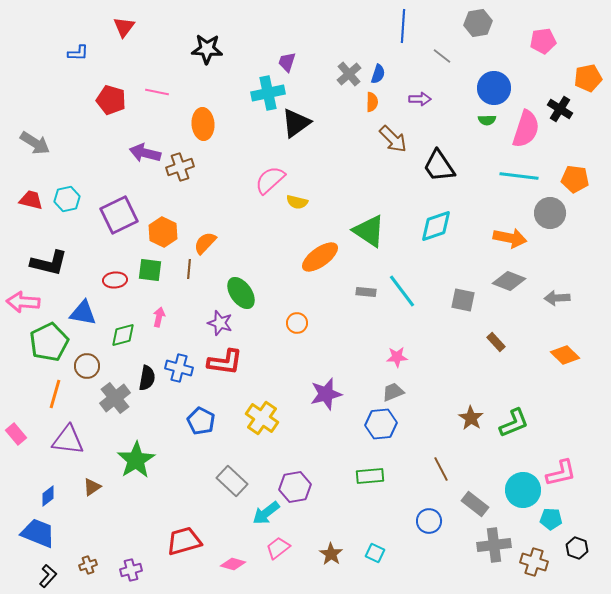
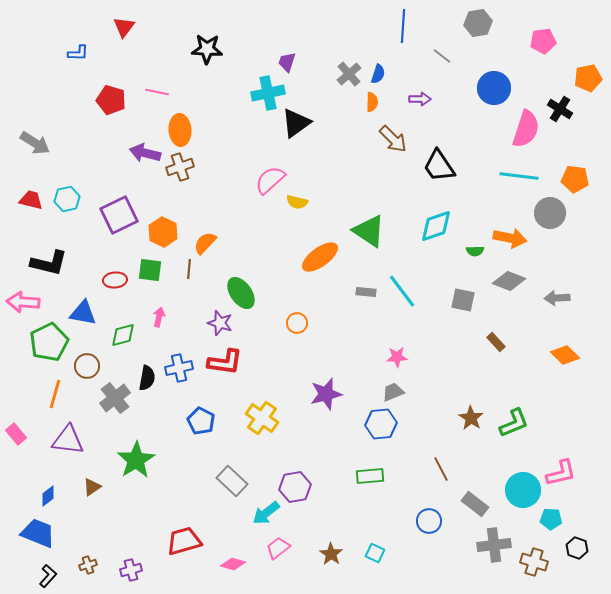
green semicircle at (487, 120): moved 12 px left, 131 px down
orange ellipse at (203, 124): moved 23 px left, 6 px down
blue cross at (179, 368): rotated 28 degrees counterclockwise
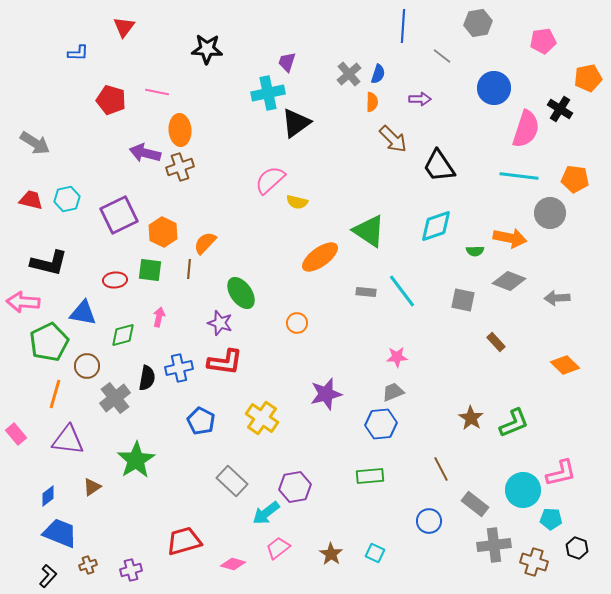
orange diamond at (565, 355): moved 10 px down
blue trapezoid at (38, 533): moved 22 px right
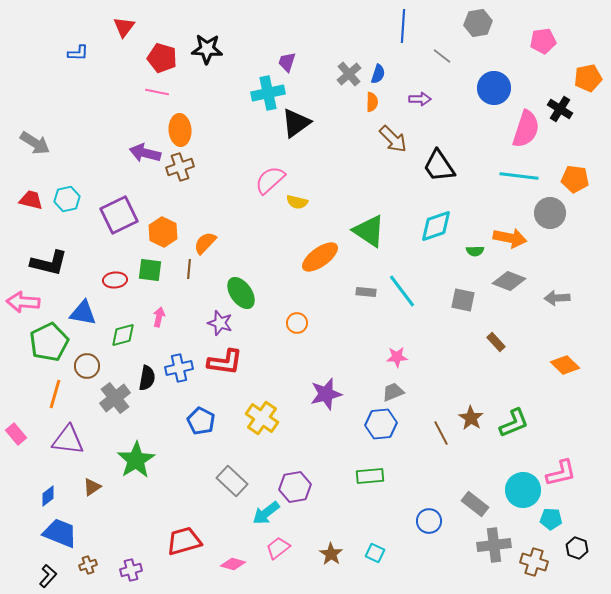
red pentagon at (111, 100): moved 51 px right, 42 px up
brown line at (441, 469): moved 36 px up
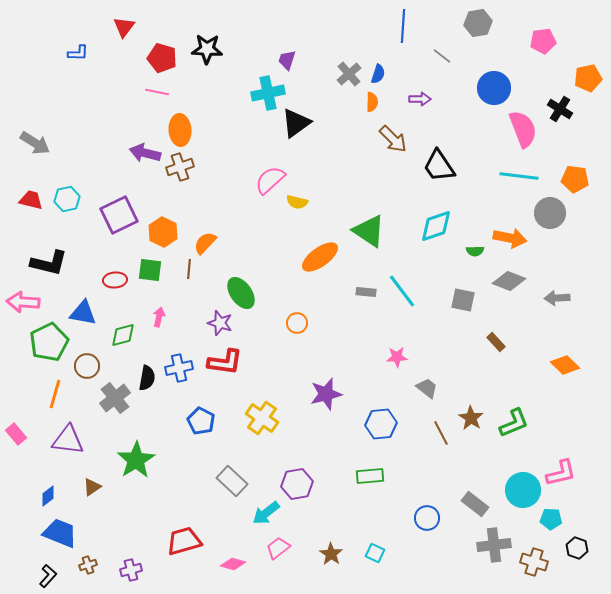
purple trapezoid at (287, 62): moved 2 px up
pink semicircle at (526, 129): moved 3 px left; rotated 39 degrees counterclockwise
gray trapezoid at (393, 392): moved 34 px right, 4 px up; rotated 60 degrees clockwise
purple hexagon at (295, 487): moved 2 px right, 3 px up
blue circle at (429, 521): moved 2 px left, 3 px up
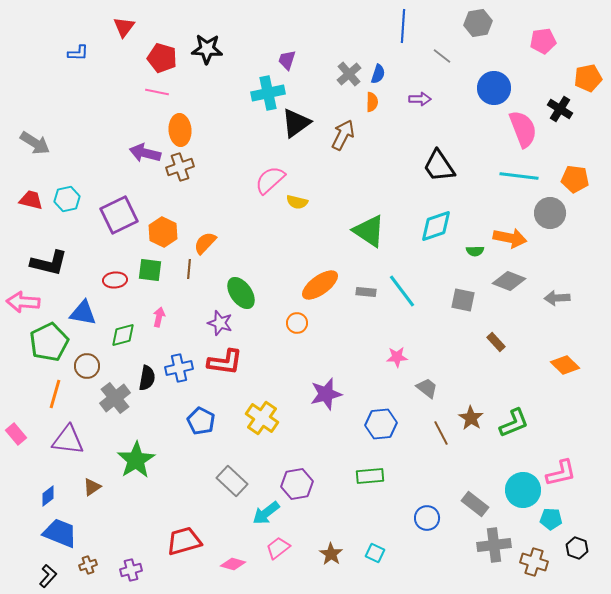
brown arrow at (393, 139): moved 50 px left, 4 px up; rotated 108 degrees counterclockwise
orange ellipse at (320, 257): moved 28 px down
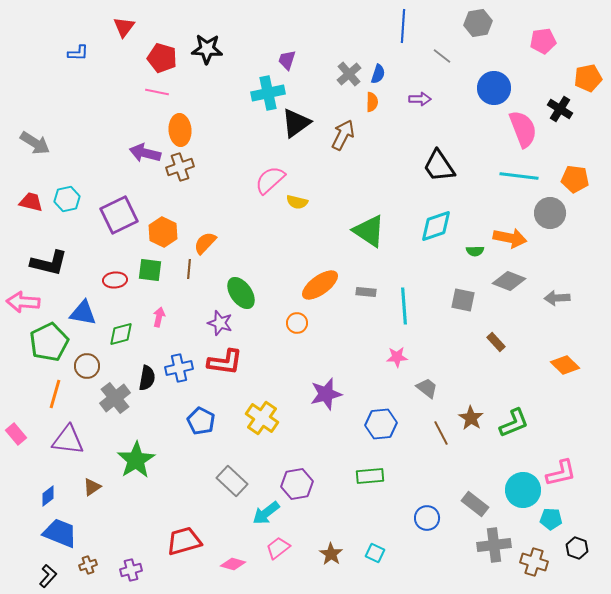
red trapezoid at (31, 200): moved 2 px down
cyan line at (402, 291): moved 2 px right, 15 px down; rotated 33 degrees clockwise
green diamond at (123, 335): moved 2 px left, 1 px up
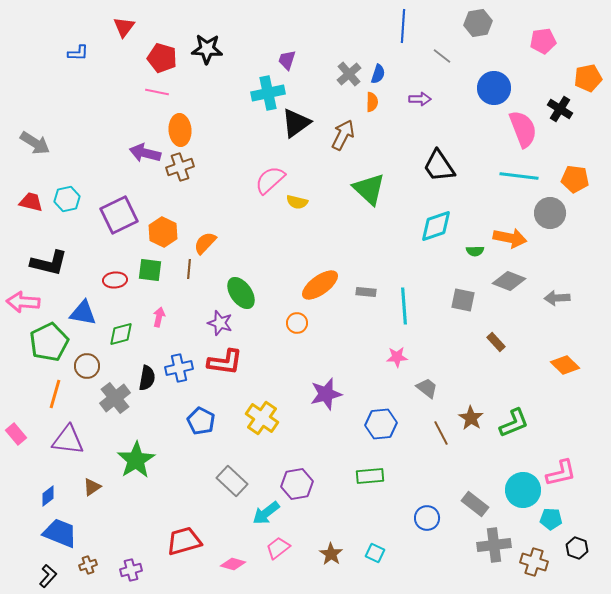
green triangle at (369, 231): moved 42 px up; rotated 9 degrees clockwise
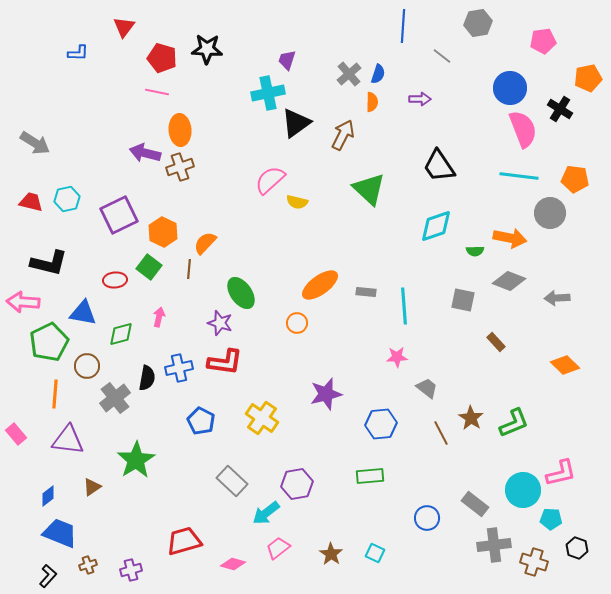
blue circle at (494, 88): moved 16 px right
green square at (150, 270): moved 1 px left, 3 px up; rotated 30 degrees clockwise
orange line at (55, 394): rotated 12 degrees counterclockwise
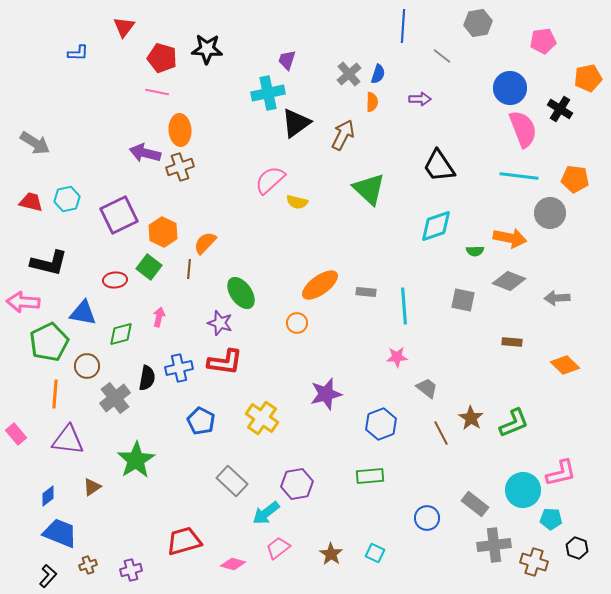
brown rectangle at (496, 342): moved 16 px right; rotated 42 degrees counterclockwise
blue hexagon at (381, 424): rotated 16 degrees counterclockwise
